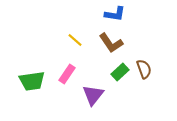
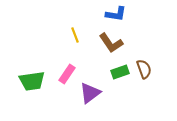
blue L-shape: moved 1 px right
yellow line: moved 5 px up; rotated 28 degrees clockwise
green rectangle: rotated 24 degrees clockwise
purple triangle: moved 3 px left, 2 px up; rotated 15 degrees clockwise
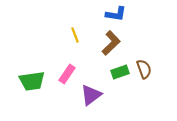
brown L-shape: rotated 100 degrees counterclockwise
purple triangle: moved 1 px right, 2 px down
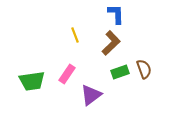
blue L-shape: rotated 100 degrees counterclockwise
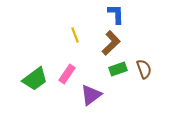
green rectangle: moved 2 px left, 3 px up
green trapezoid: moved 3 px right, 2 px up; rotated 28 degrees counterclockwise
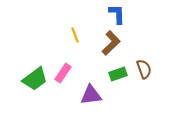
blue L-shape: moved 1 px right
green rectangle: moved 5 px down
pink rectangle: moved 4 px left, 1 px up
purple triangle: rotated 30 degrees clockwise
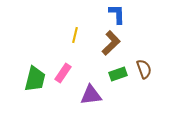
yellow line: rotated 35 degrees clockwise
green trapezoid: rotated 40 degrees counterclockwise
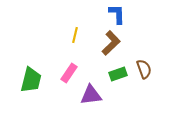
pink rectangle: moved 6 px right
green trapezoid: moved 4 px left, 1 px down
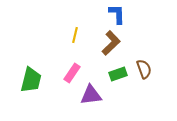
pink rectangle: moved 3 px right
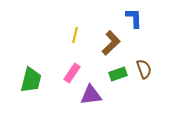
blue L-shape: moved 17 px right, 4 px down
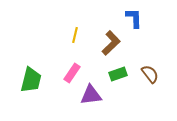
brown semicircle: moved 6 px right, 5 px down; rotated 18 degrees counterclockwise
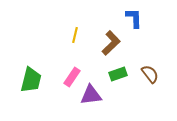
pink rectangle: moved 4 px down
